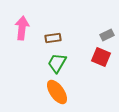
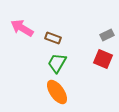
pink arrow: rotated 65 degrees counterclockwise
brown rectangle: rotated 28 degrees clockwise
red square: moved 2 px right, 2 px down
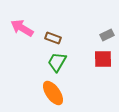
red square: rotated 24 degrees counterclockwise
green trapezoid: moved 1 px up
orange ellipse: moved 4 px left, 1 px down
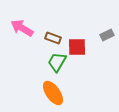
red square: moved 26 px left, 12 px up
